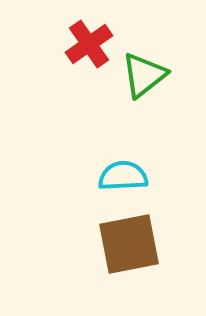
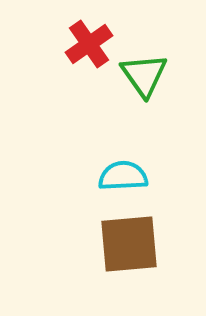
green triangle: rotated 27 degrees counterclockwise
brown square: rotated 6 degrees clockwise
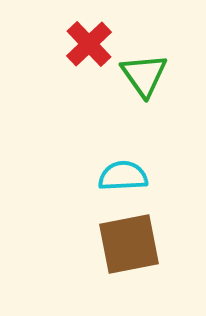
red cross: rotated 9 degrees counterclockwise
brown square: rotated 6 degrees counterclockwise
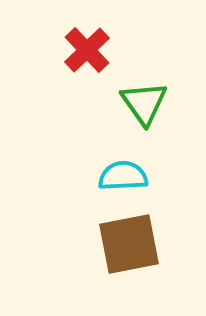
red cross: moved 2 px left, 6 px down
green triangle: moved 28 px down
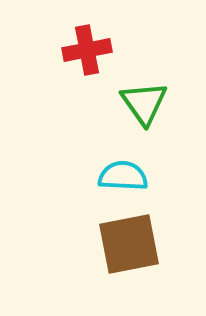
red cross: rotated 33 degrees clockwise
cyan semicircle: rotated 6 degrees clockwise
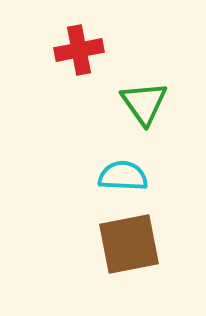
red cross: moved 8 px left
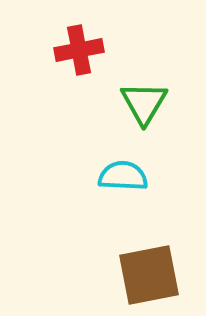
green triangle: rotated 6 degrees clockwise
brown square: moved 20 px right, 31 px down
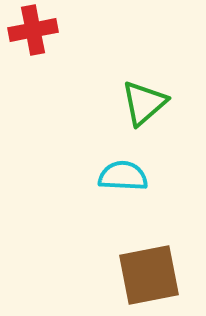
red cross: moved 46 px left, 20 px up
green triangle: rotated 18 degrees clockwise
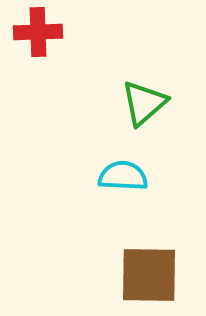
red cross: moved 5 px right, 2 px down; rotated 9 degrees clockwise
brown square: rotated 12 degrees clockwise
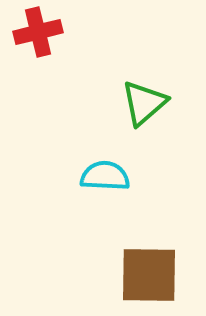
red cross: rotated 12 degrees counterclockwise
cyan semicircle: moved 18 px left
